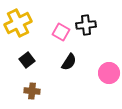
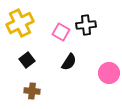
yellow cross: moved 2 px right
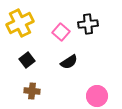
black cross: moved 2 px right, 1 px up
pink square: rotated 12 degrees clockwise
black semicircle: rotated 24 degrees clockwise
pink circle: moved 12 px left, 23 px down
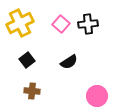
pink square: moved 8 px up
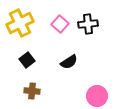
pink square: moved 1 px left
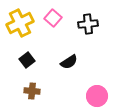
pink square: moved 7 px left, 6 px up
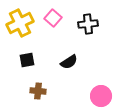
black square: rotated 28 degrees clockwise
brown cross: moved 6 px right
pink circle: moved 4 px right
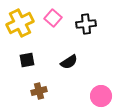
black cross: moved 2 px left
brown cross: moved 1 px right; rotated 21 degrees counterclockwise
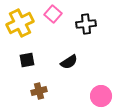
pink square: moved 4 px up
